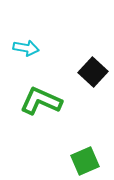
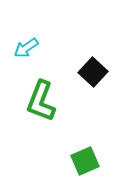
cyan arrow: rotated 135 degrees clockwise
green L-shape: rotated 93 degrees counterclockwise
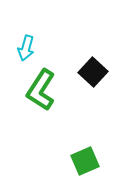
cyan arrow: rotated 40 degrees counterclockwise
green L-shape: moved 11 px up; rotated 12 degrees clockwise
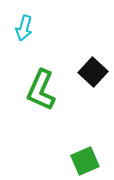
cyan arrow: moved 2 px left, 20 px up
green L-shape: rotated 9 degrees counterclockwise
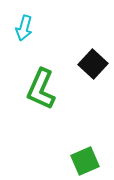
black square: moved 8 px up
green L-shape: moved 1 px up
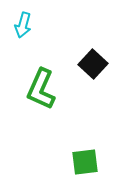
cyan arrow: moved 1 px left, 3 px up
green square: moved 1 px down; rotated 16 degrees clockwise
